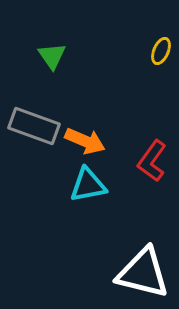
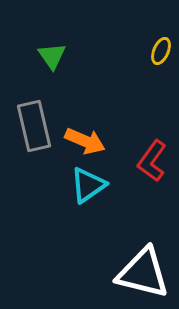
gray rectangle: rotated 57 degrees clockwise
cyan triangle: rotated 24 degrees counterclockwise
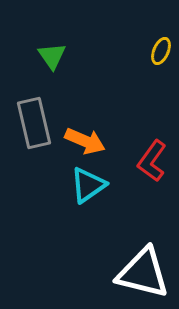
gray rectangle: moved 3 px up
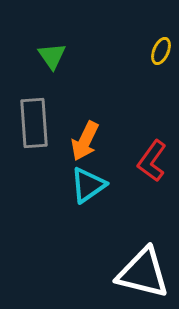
gray rectangle: rotated 9 degrees clockwise
orange arrow: rotated 93 degrees clockwise
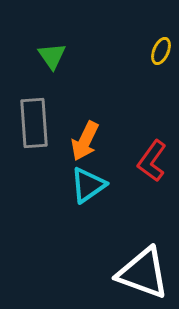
white triangle: rotated 6 degrees clockwise
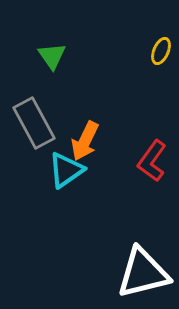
gray rectangle: rotated 24 degrees counterclockwise
cyan triangle: moved 22 px left, 15 px up
white triangle: rotated 34 degrees counterclockwise
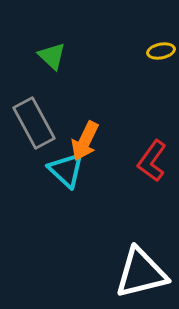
yellow ellipse: rotated 56 degrees clockwise
green triangle: rotated 12 degrees counterclockwise
cyan triangle: rotated 42 degrees counterclockwise
white triangle: moved 2 px left
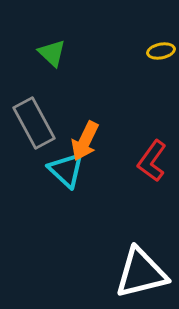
green triangle: moved 3 px up
